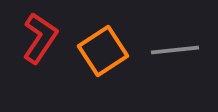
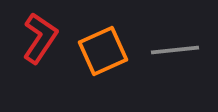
orange square: rotated 9 degrees clockwise
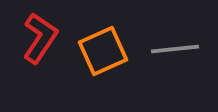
gray line: moved 1 px up
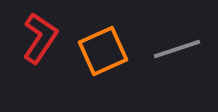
gray line: moved 2 px right; rotated 12 degrees counterclockwise
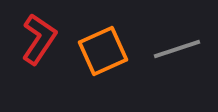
red L-shape: moved 1 px left, 1 px down
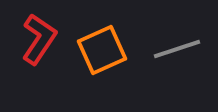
orange square: moved 1 px left, 1 px up
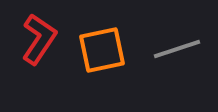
orange square: rotated 12 degrees clockwise
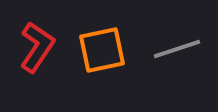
red L-shape: moved 2 px left, 8 px down
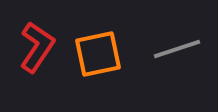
orange square: moved 4 px left, 4 px down
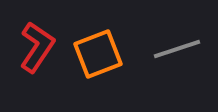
orange square: rotated 9 degrees counterclockwise
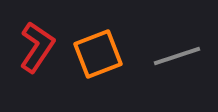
gray line: moved 7 px down
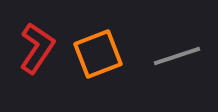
red L-shape: moved 1 px down
